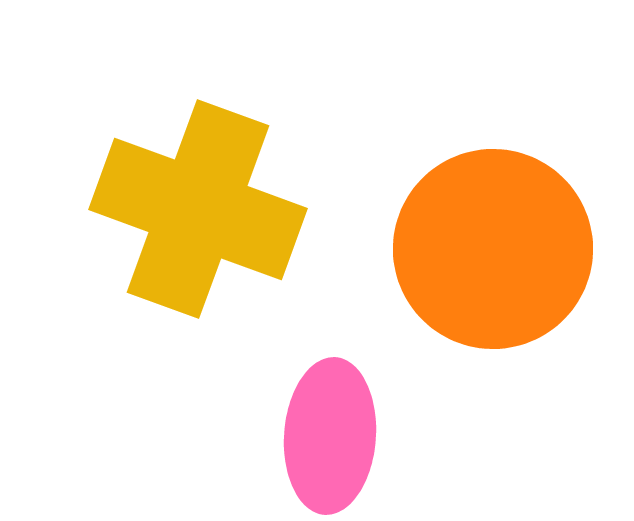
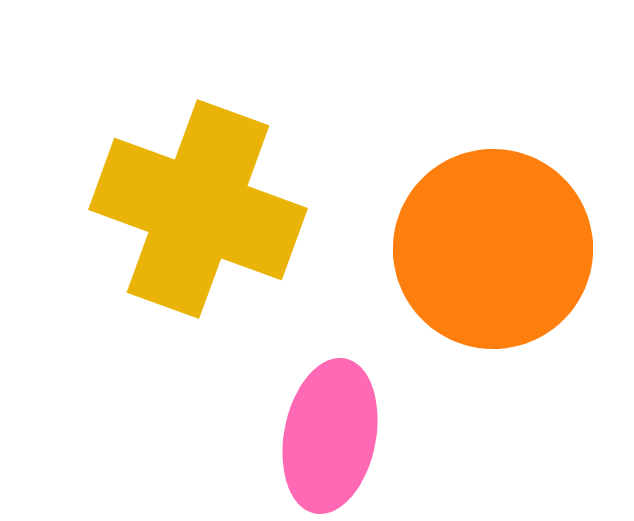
pink ellipse: rotated 7 degrees clockwise
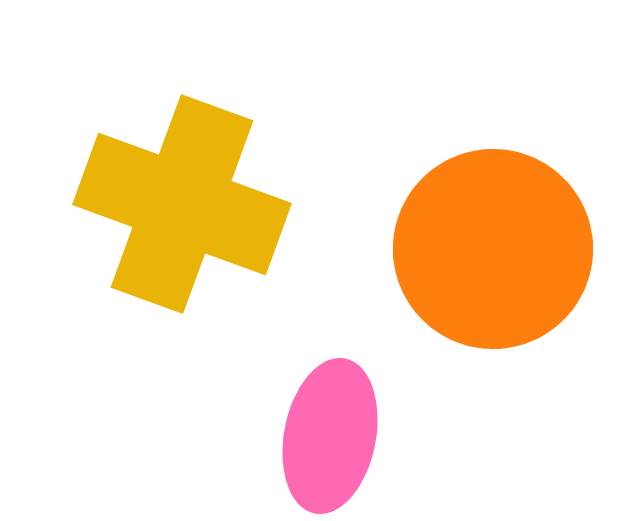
yellow cross: moved 16 px left, 5 px up
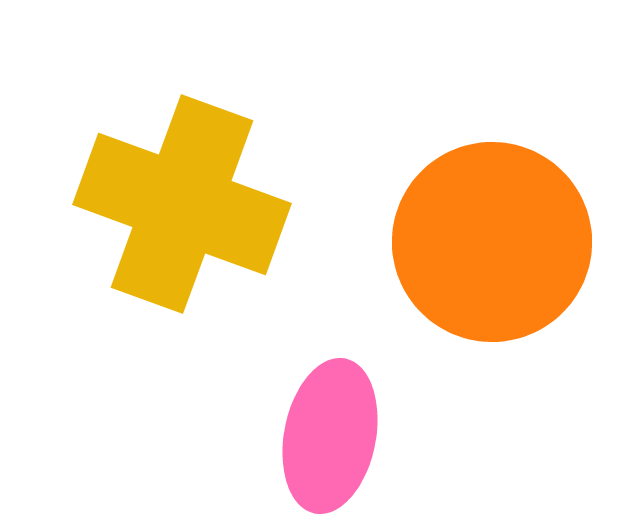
orange circle: moved 1 px left, 7 px up
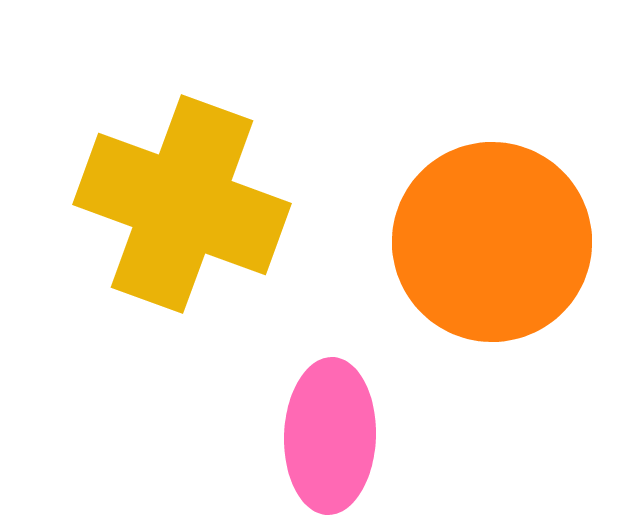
pink ellipse: rotated 9 degrees counterclockwise
